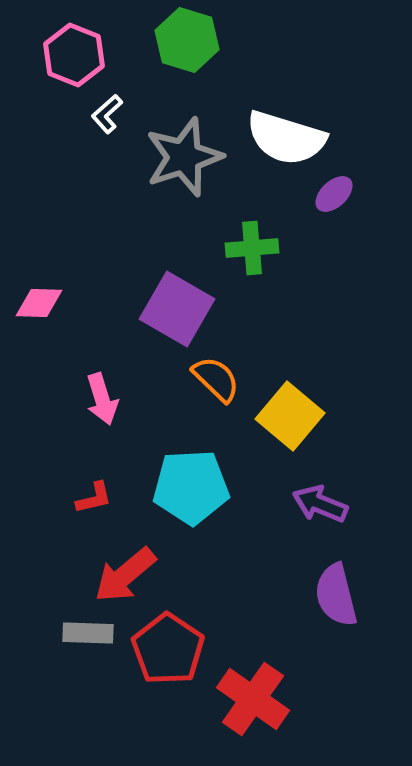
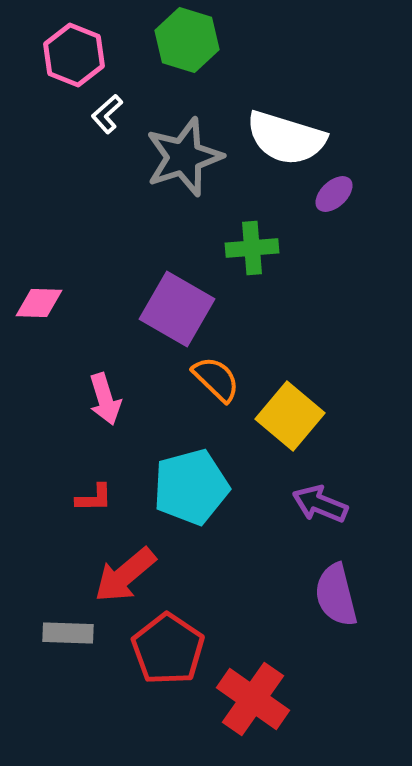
pink arrow: moved 3 px right
cyan pentagon: rotated 12 degrees counterclockwise
red L-shape: rotated 12 degrees clockwise
gray rectangle: moved 20 px left
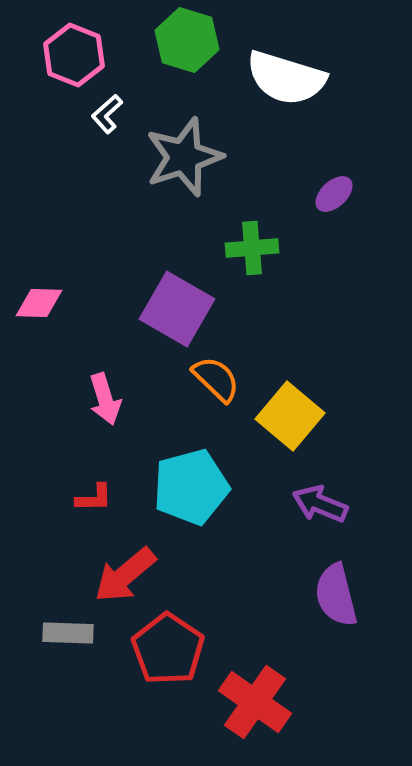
white semicircle: moved 60 px up
red cross: moved 2 px right, 3 px down
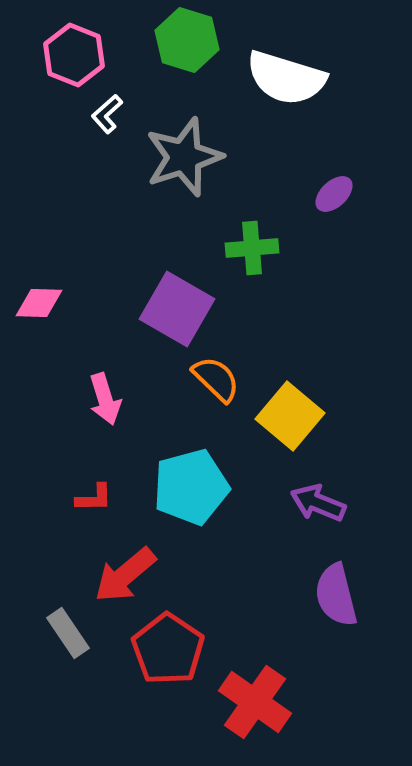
purple arrow: moved 2 px left, 1 px up
gray rectangle: rotated 54 degrees clockwise
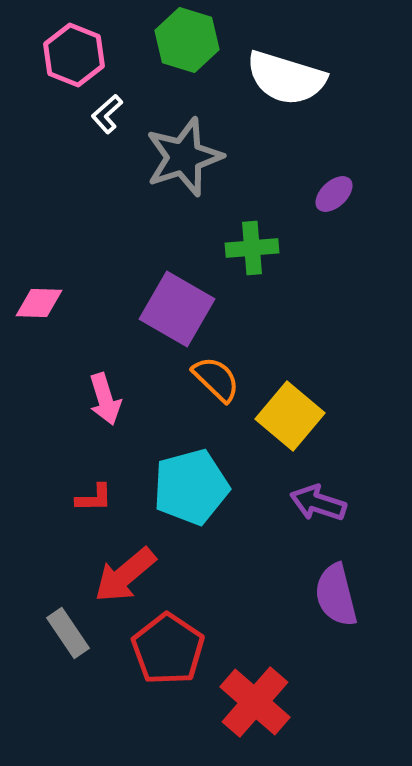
purple arrow: rotated 4 degrees counterclockwise
red cross: rotated 6 degrees clockwise
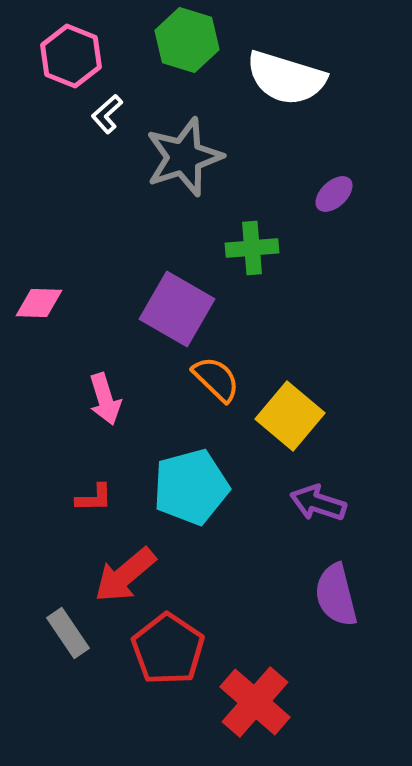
pink hexagon: moved 3 px left, 1 px down
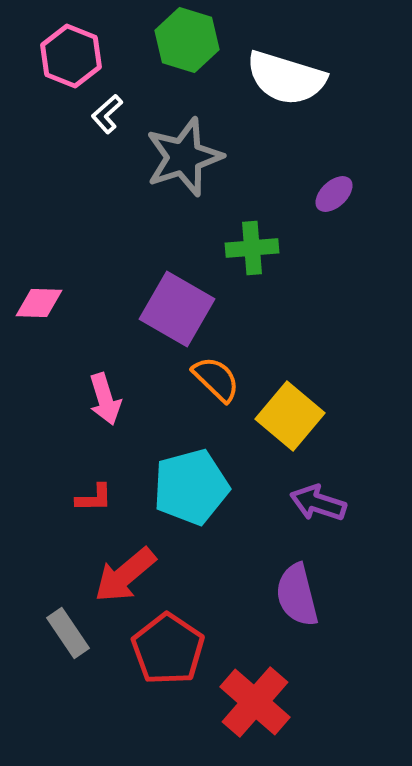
purple semicircle: moved 39 px left
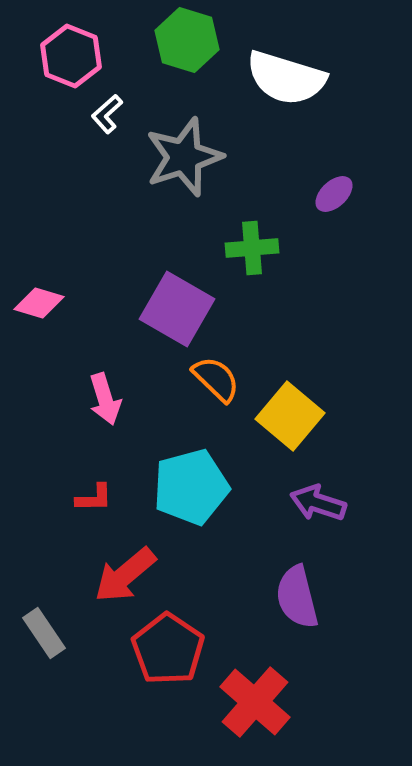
pink diamond: rotated 15 degrees clockwise
purple semicircle: moved 2 px down
gray rectangle: moved 24 px left
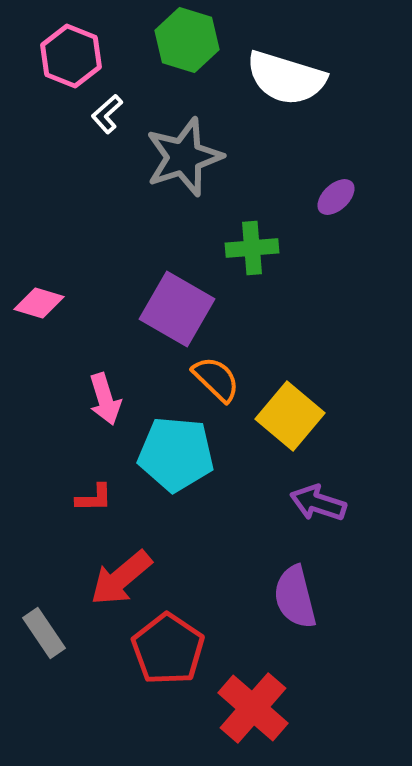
purple ellipse: moved 2 px right, 3 px down
cyan pentagon: moved 15 px left, 33 px up; rotated 20 degrees clockwise
red arrow: moved 4 px left, 3 px down
purple semicircle: moved 2 px left
red cross: moved 2 px left, 6 px down
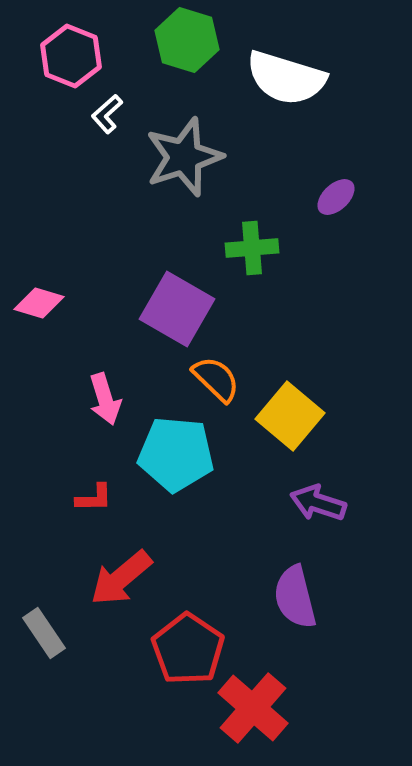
red pentagon: moved 20 px right
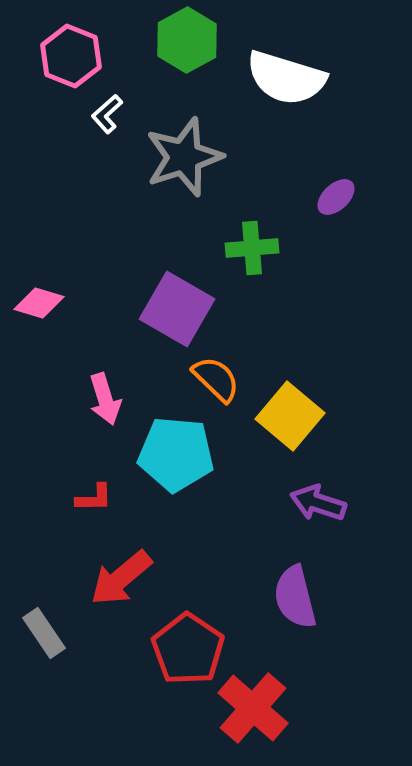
green hexagon: rotated 14 degrees clockwise
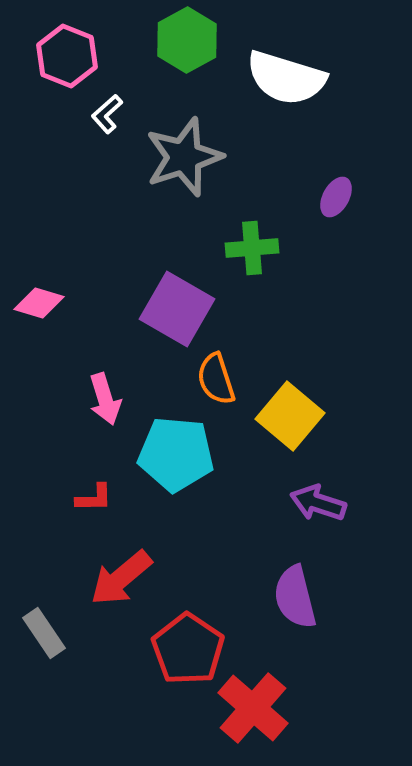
pink hexagon: moved 4 px left
purple ellipse: rotated 18 degrees counterclockwise
orange semicircle: rotated 152 degrees counterclockwise
